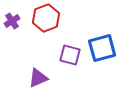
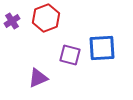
blue square: rotated 12 degrees clockwise
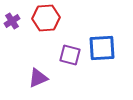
red hexagon: rotated 16 degrees clockwise
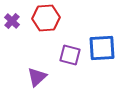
purple cross: rotated 14 degrees counterclockwise
purple triangle: moved 1 px left, 1 px up; rotated 20 degrees counterclockwise
